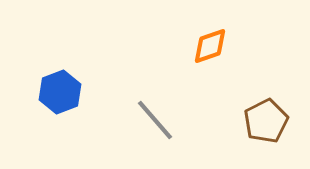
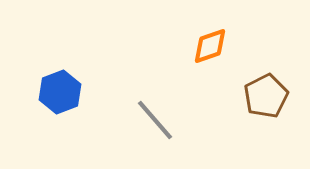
brown pentagon: moved 25 px up
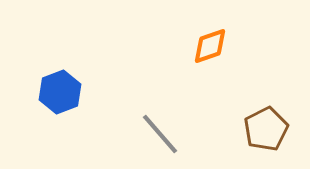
brown pentagon: moved 33 px down
gray line: moved 5 px right, 14 px down
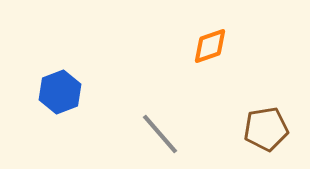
brown pentagon: rotated 18 degrees clockwise
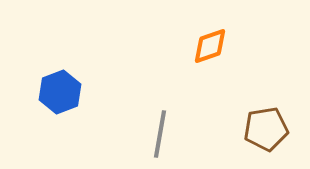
gray line: rotated 51 degrees clockwise
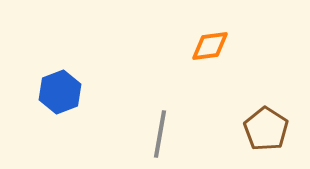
orange diamond: rotated 12 degrees clockwise
brown pentagon: rotated 30 degrees counterclockwise
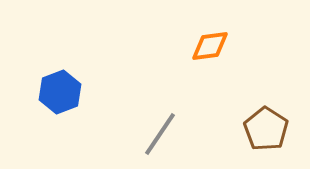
gray line: rotated 24 degrees clockwise
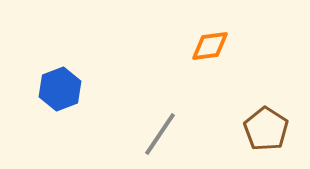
blue hexagon: moved 3 px up
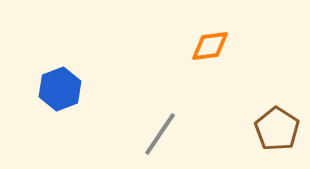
brown pentagon: moved 11 px right
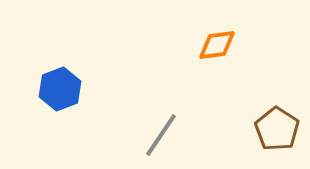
orange diamond: moved 7 px right, 1 px up
gray line: moved 1 px right, 1 px down
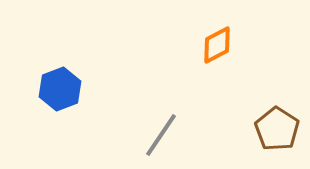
orange diamond: rotated 21 degrees counterclockwise
